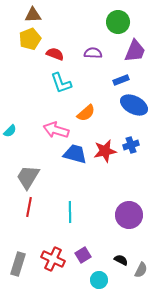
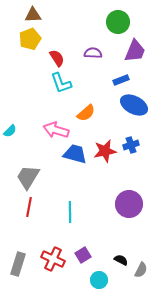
red semicircle: moved 2 px right, 4 px down; rotated 36 degrees clockwise
purple circle: moved 11 px up
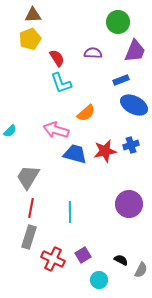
red line: moved 2 px right, 1 px down
gray rectangle: moved 11 px right, 27 px up
